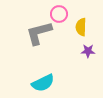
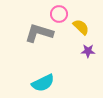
yellow semicircle: rotated 132 degrees clockwise
gray L-shape: rotated 32 degrees clockwise
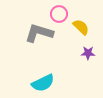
purple star: moved 2 px down
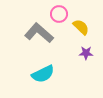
gray L-shape: rotated 24 degrees clockwise
purple star: moved 2 px left
cyan semicircle: moved 9 px up
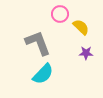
pink circle: moved 1 px right
gray L-shape: moved 1 px left, 10 px down; rotated 28 degrees clockwise
cyan semicircle: rotated 20 degrees counterclockwise
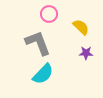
pink circle: moved 11 px left
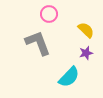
yellow semicircle: moved 5 px right, 3 px down
purple star: rotated 16 degrees counterclockwise
cyan semicircle: moved 26 px right, 3 px down
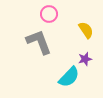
yellow semicircle: rotated 12 degrees clockwise
gray L-shape: moved 1 px right, 1 px up
purple star: moved 1 px left, 6 px down
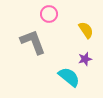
gray L-shape: moved 6 px left
cyan semicircle: rotated 95 degrees counterclockwise
